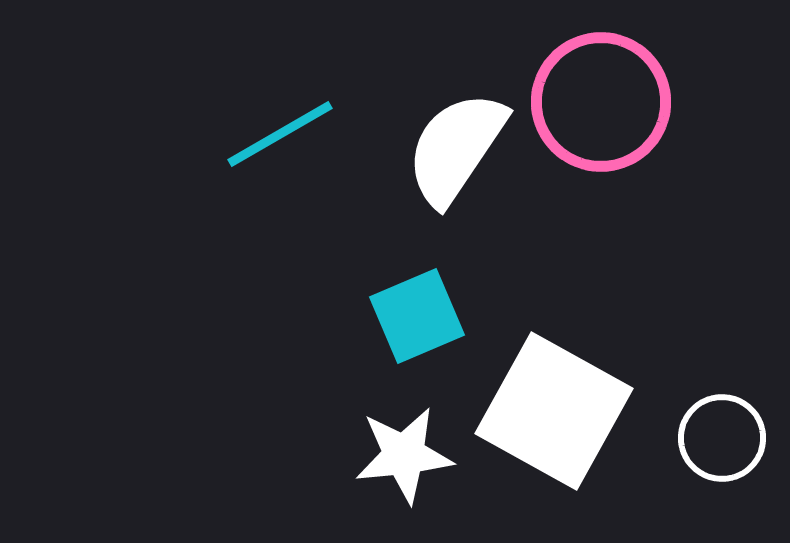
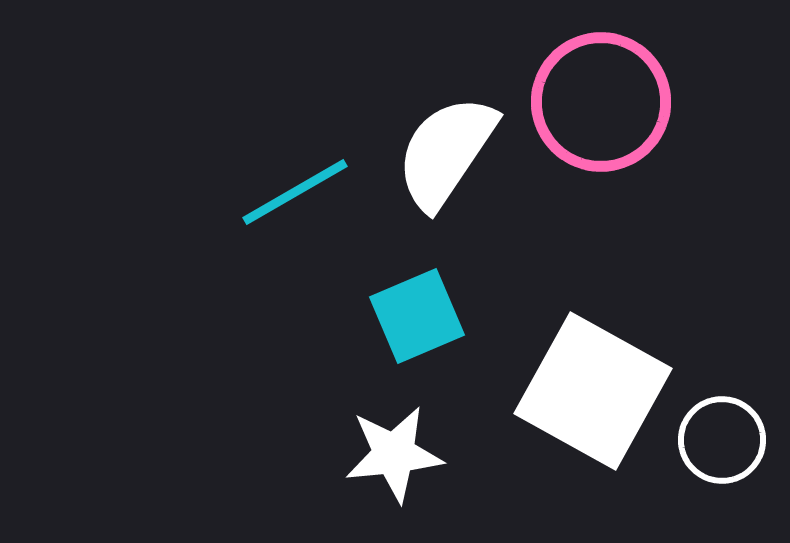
cyan line: moved 15 px right, 58 px down
white semicircle: moved 10 px left, 4 px down
white square: moved 39 px right, 20 px up
white circle: moved 2 px down
white star: moved 10 px left, 1 px up
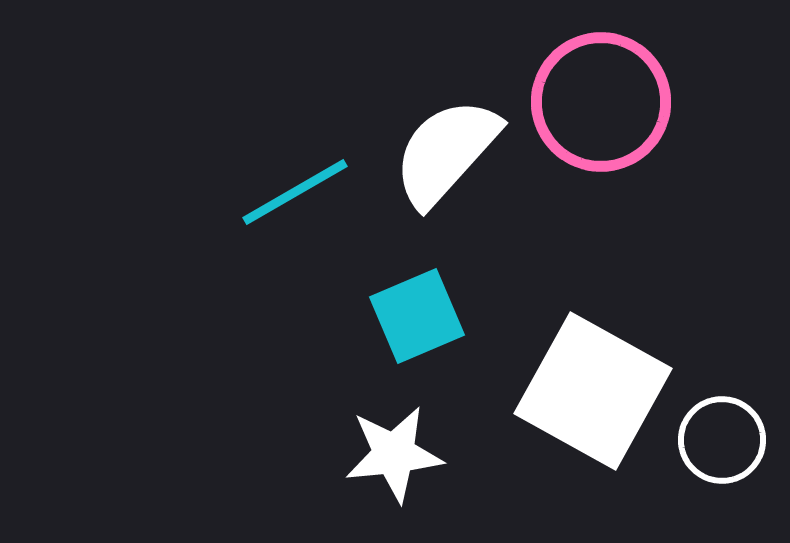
white semicircle: rotated 8 degrees clockwise
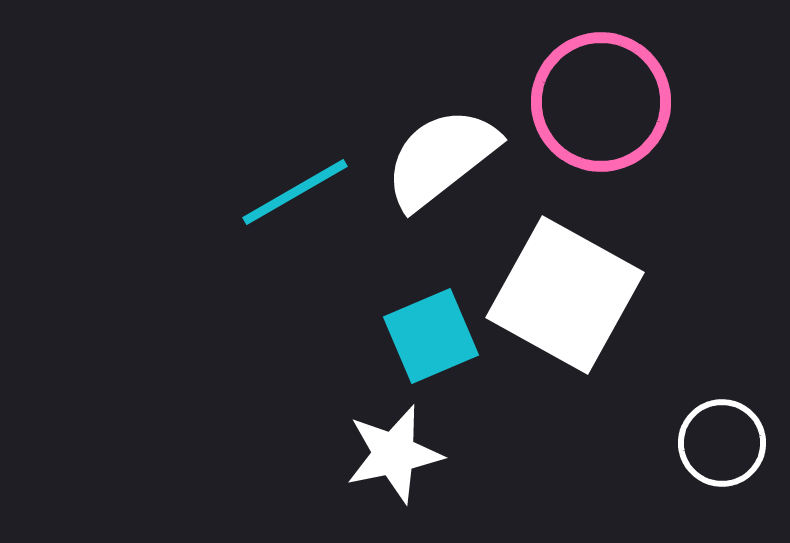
white semicircle: moved 5 px left, 6 px down; rotated 10 degrees clockwise
cyan square: moved 14 px right, 20 px down
white square: moved 28 px left, 96 px up
white circle: moved 3 px down
white star: rotated 6 degrees counterclockwise
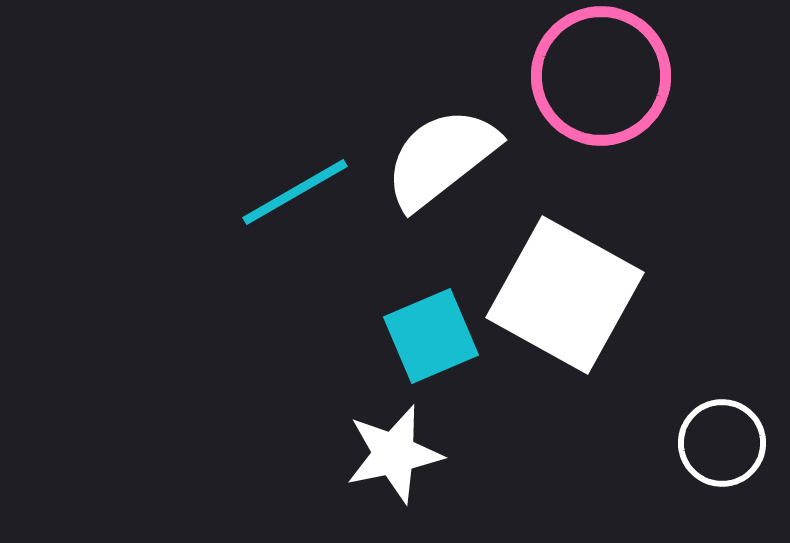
pink circle: moved 26 px up
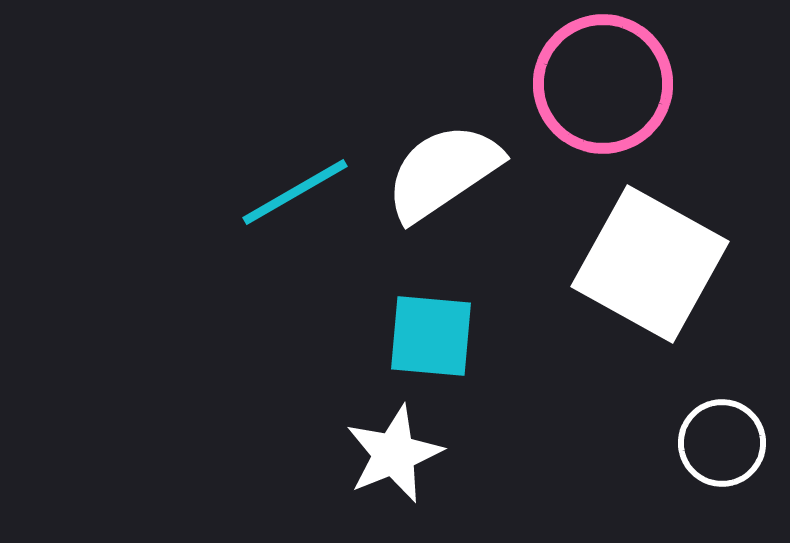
pink circle: moved 2 px right, 8 px down
white semicircle: moved 2 px right, 14 px down; rotated 4 degrees clockwise
white square: moved 85 px right, 31 px up
cyan square: rotated 28 degrees clockwise
white star: rotated 10 degrees counterclockwise
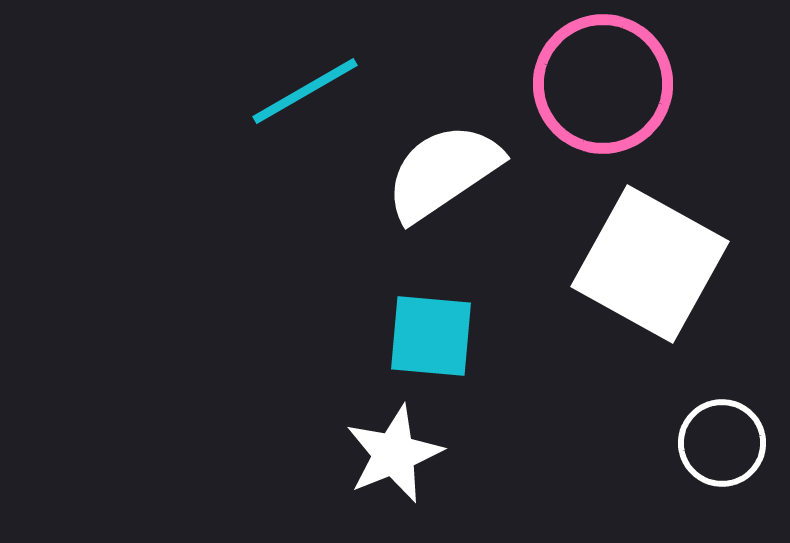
cyan line: moved 10 px right, 101 px up
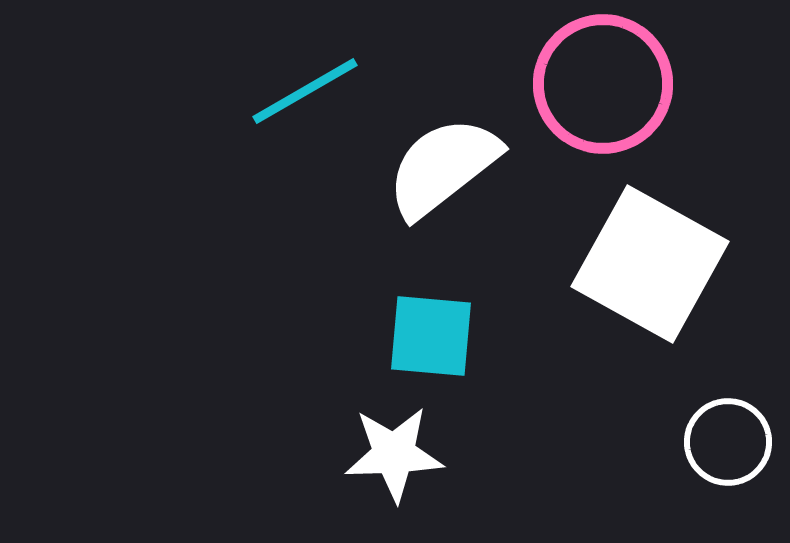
white semicircle: moved 5 px up; rotated 4 degrees counterclockwise
white circle: moved 6 px right, 1 px up
white star: rotated 20 degrees clockwise
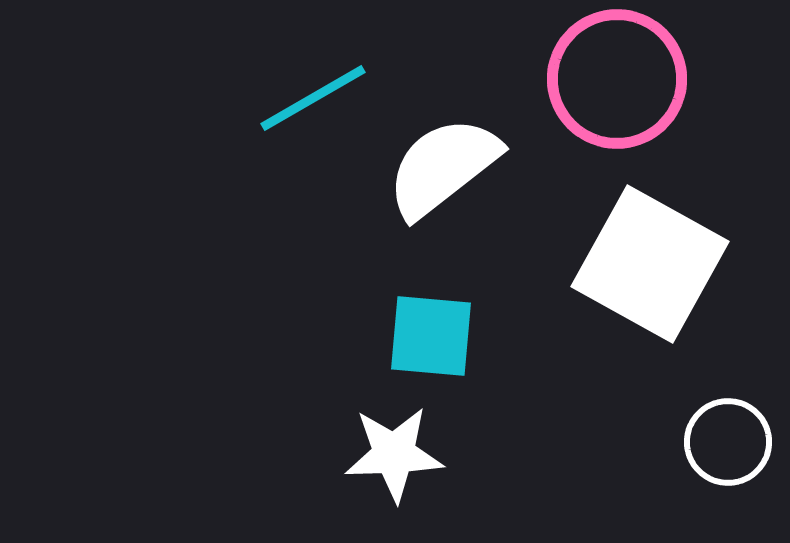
pink circle: moved 14 px right, 5 px up
cyan line: moved 8 px right, 7 px down
